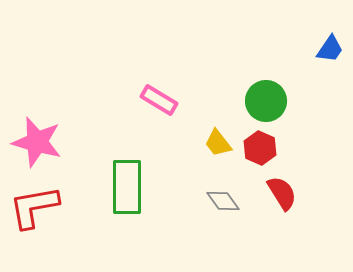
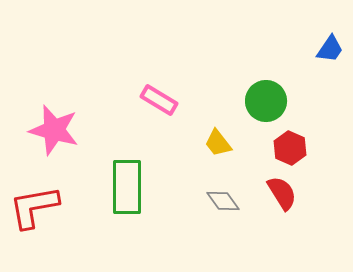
pink star: moved 17 px right, 12 px up
red hexagon: moved 30 px right
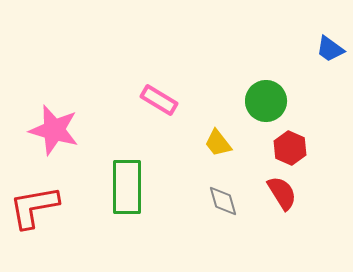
blue trapezoid: rotated 92 degrees clockwise
gray diamond: rotated 20 degrees clockwise
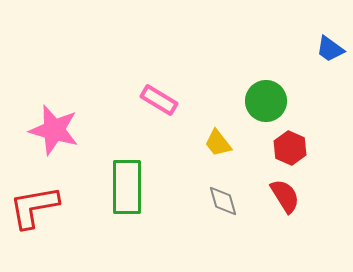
red semicircle: moved 3 px right, 3 px down
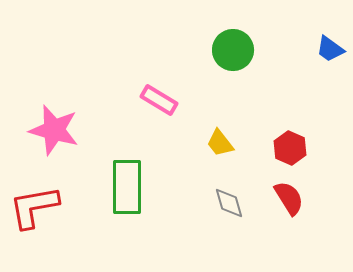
green circle: moved 33 px left, 51 px up
yellow trapezoid: moved 2 px right
red semicircle: moved 4 px right, 2 px down
gray diamond: moved 6 px right, 2 px down
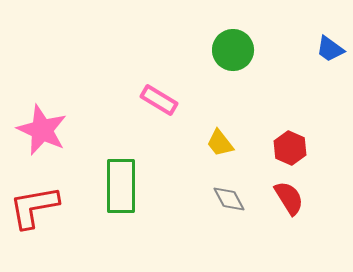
pink star: moved 12 px left; rotated 9 degrees clockwise
green rectangle: moved 6 px left, 1 px up
gray diamond: moved 4 px up; rotated 12 degrees counterclockwise
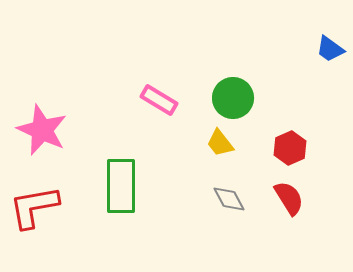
green circle: moved 48 px down
red hexagon: rotated 12 degrees clockwise
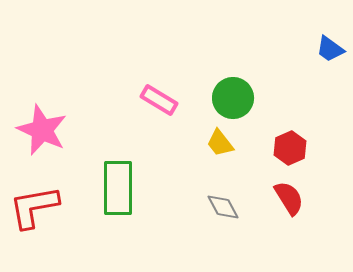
green rectangle: moved 3 px left, 2 px down
gray diamond: moved 6 px left, 8 px down
